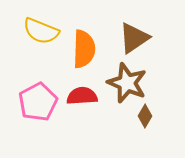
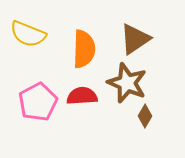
yellow semicircle: moved 13 px left, 3 px down
brown triangle: moved 1 px right, 1 px down
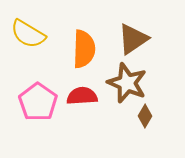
yellow semicircle: rotated 9 degrees clockwise
brown triangle: moved 2 px left
pink pentagon: rotated 9 degrees counterclockwise
